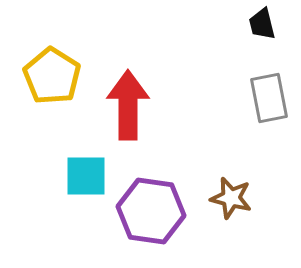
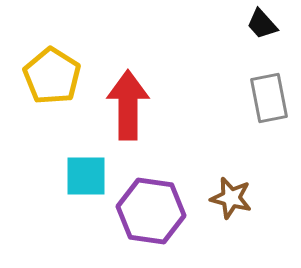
black trapezoid: rotated 28 degrees counterclockwise
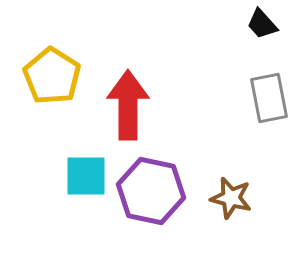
purple hexagon: moved 20 px up; rotated 4 degrees clockwise
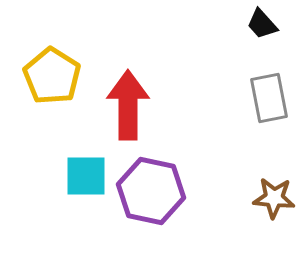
brown star: moved 43 px right; rotated 9 degrees counterclockwise
